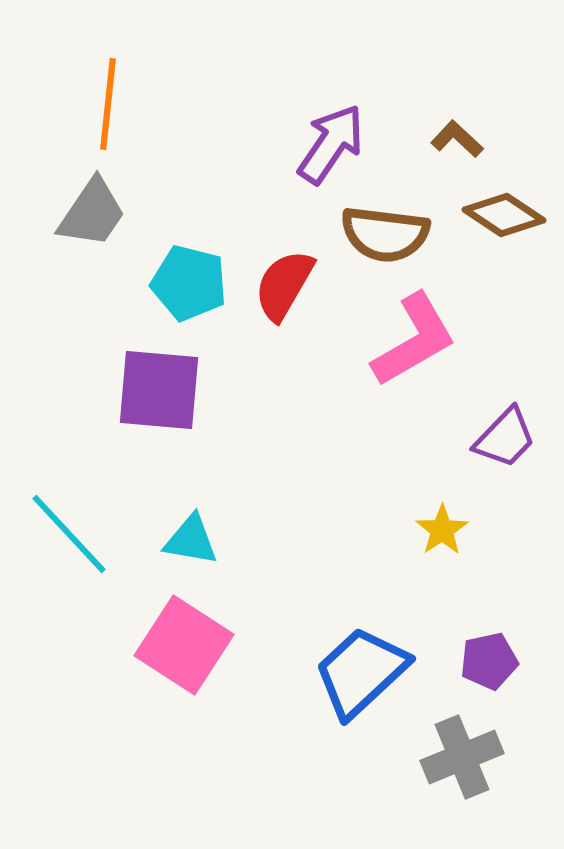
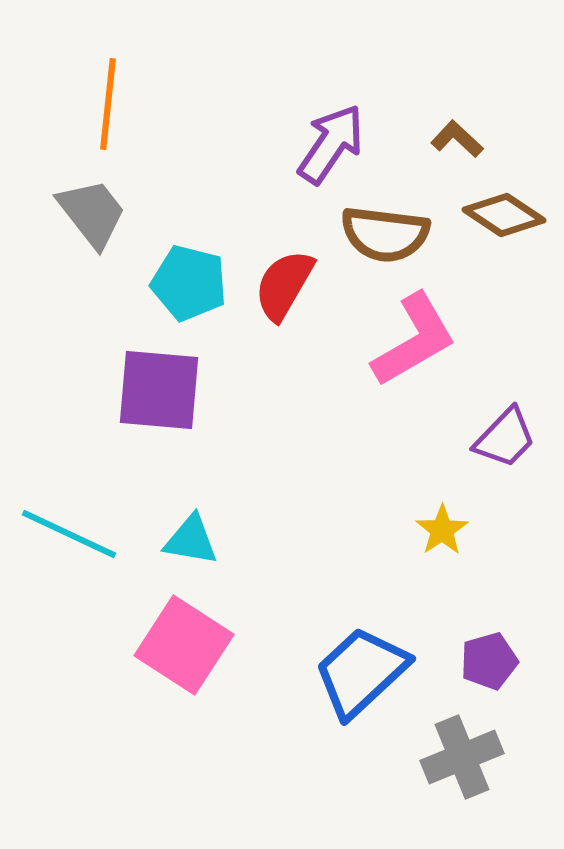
gray trapezoid: rotated 72 degrees counterclockwise
cyan line: rotated 22 degrees counterclockwise
purple pentagon: rotated 4 degrees counterclockwise
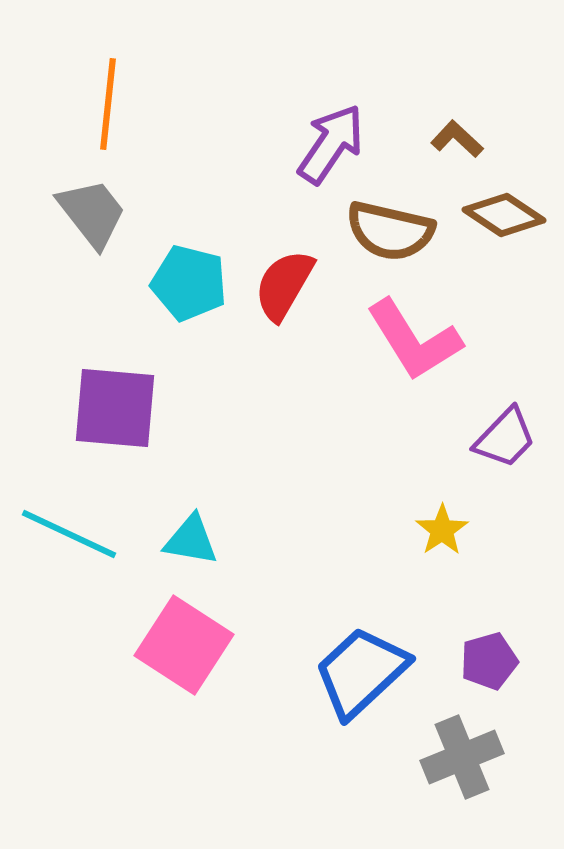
brown semicircle: moved 5 px right, 3 px up; rotated 6 degrees clockwise
pink L-shape: rotated 88 degrees clockwise
purple square: moved 44 px left, 18 px down
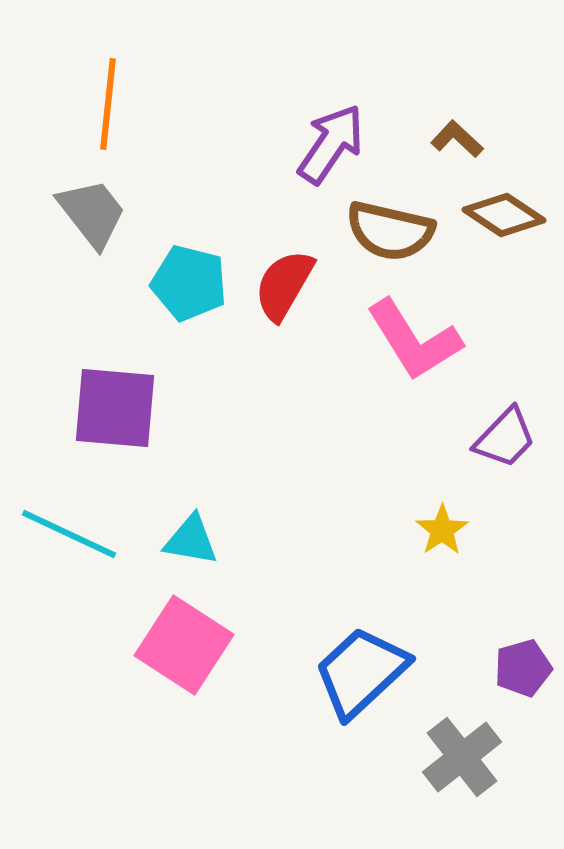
purple pentagon: moved 34 px right, 7 px down
gray cross: rotated 16 degrees counterclockwise
